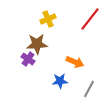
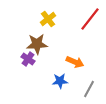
yellow cross: rotated 14 degrees counterclockwise
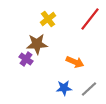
purple cross: moved 2 px left
blue star: moved 4 px right, 7 px down
gray line: rotated 18 degrees clockwise
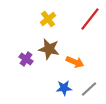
brown star: moved 12 px right, 5 px down; rotated 15 degrees clockwise
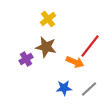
red line: moved 27 px down
brown star: moved 3 px left, 2 px up
purple cross: rotated 24 degrees clockwise
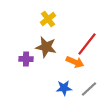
red line: moved 3 px left, 2 px up
purple cross: rotated 32 degrees clockwise
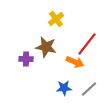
yellow cross: moved 8 px right
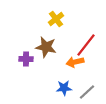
red line: moved 1 px left, 1 px down
orange arrow: rotated 144 degrees clockwise
gray line: moved 2 px left, 3 px down
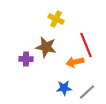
yellow cross: rotated 28 degrees counterclockwise
red line: rotated 60 degrees counterclockwise
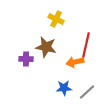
red line: rotated 35 degrees clockwise
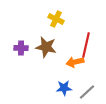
purple cross: moved 5 px left, 11 px up
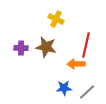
orange arrow: moved 1 px right, 2 px down; rotated 12 degrees clockwise
